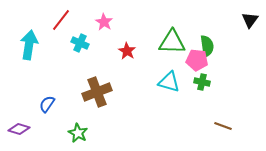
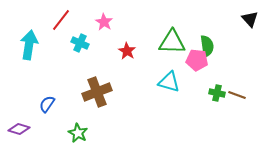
black triangle: moved 1 px up; rotated 18 degrees counterclockwise
green cross: moved 15 px right, 11 px down
brown line: moved 14 px right, 31 px up
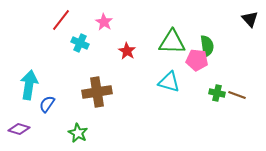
cyan arrow: moved 40 px down
brown cross: rotated 12 degrees clockwise
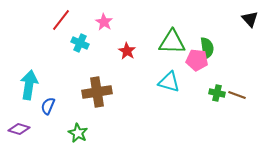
green semicircle: moved 2 px down
blue semicircle: moved 1 px right, 2 px down; rotated 12 degrees counterclockwise
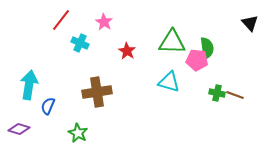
black triangle: moved 4 px down
brown line: moved 2 px left
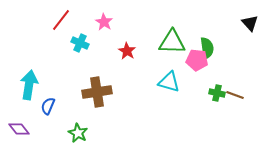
purple diamond: rotated 35 degrees clockwise
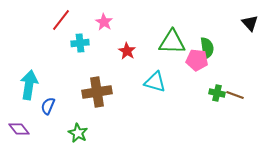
cyan cross: rotated 30 degrees counterclockwise
cyan triangle: moved 14 px left
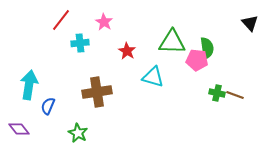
cyan triangle: moved 2 px left, 5 px up
